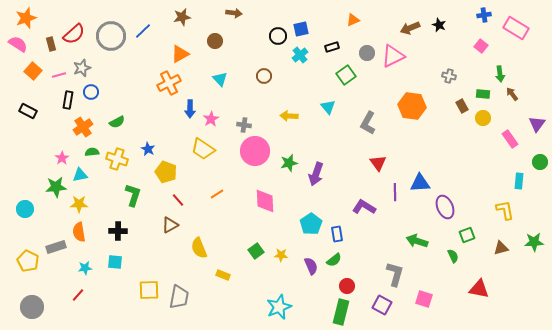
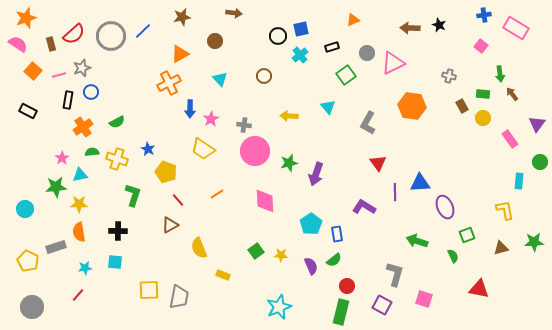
brown arrow at (410, 28): rotated 24 degrees clockwise
pink triangle at (393, 56): moved 7 px down
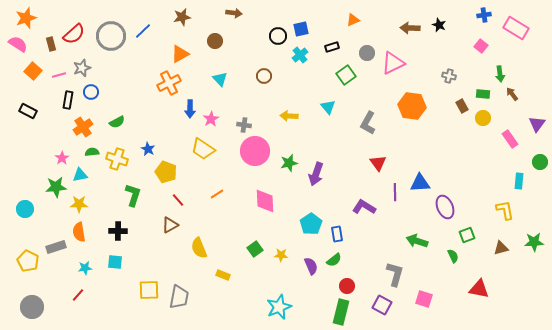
green square at (256, 251): moved 1 px left, 2 px up
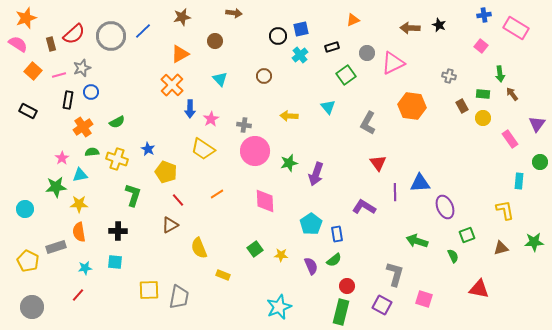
orange cross at (169, 83): moved 3 px right, 2 px down; rotated 20 degrees counterclockwise
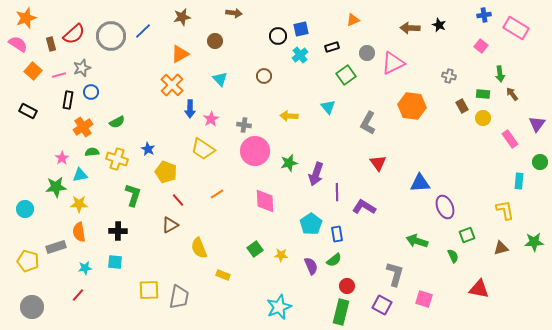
purple line at (395, 192): moved 58 px left
yellow pentagon at (28, 261): rotated 10 degrees counterclockwise
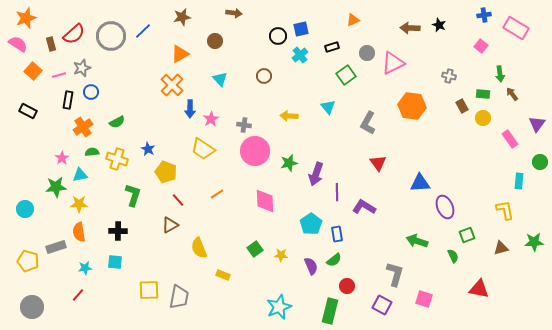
green rectangle at (341, 312): moved 11 px left, 1 px up
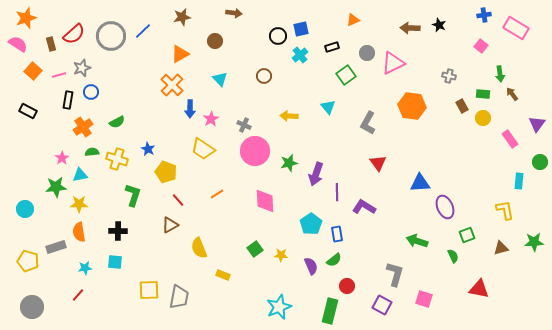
gray cross at (244, 125): rotated 16 degrees clockwise
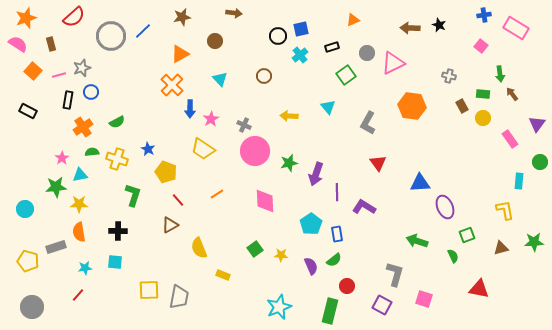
red semicircle at (74, 34): moved 17 px up
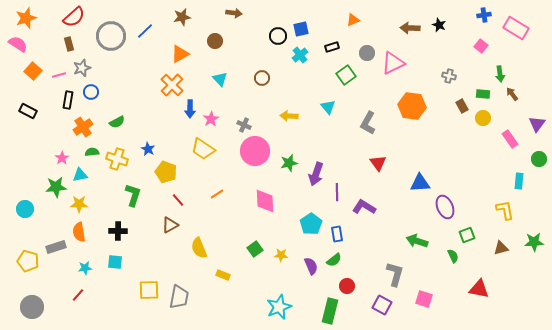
blue line at (143, 31): moved 2 px right
brown rectangle at (51, 44): moved 18 px right
brown circle at (264, 76): moved 2 px left, 2 px down
green circle at (540, 162): moved 1 px left, 3 px up
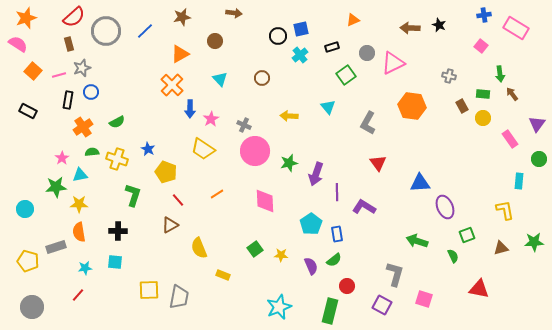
gray circle at (111, 36): moved 5 px left, 5 px up
